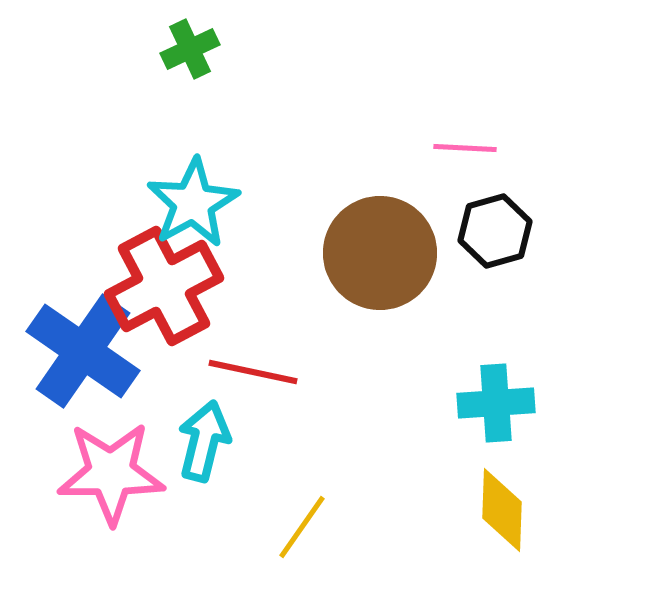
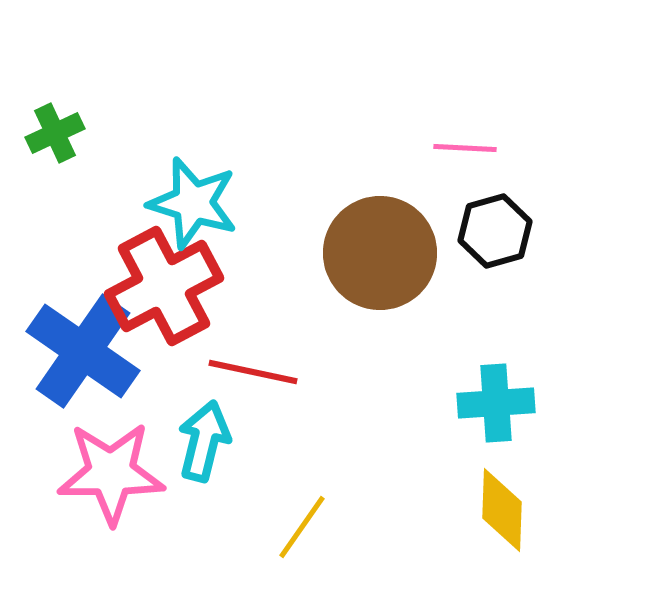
green cross: moved 135 px left, 84 px down
cyan star: rotated 26 degrees counterclockwise
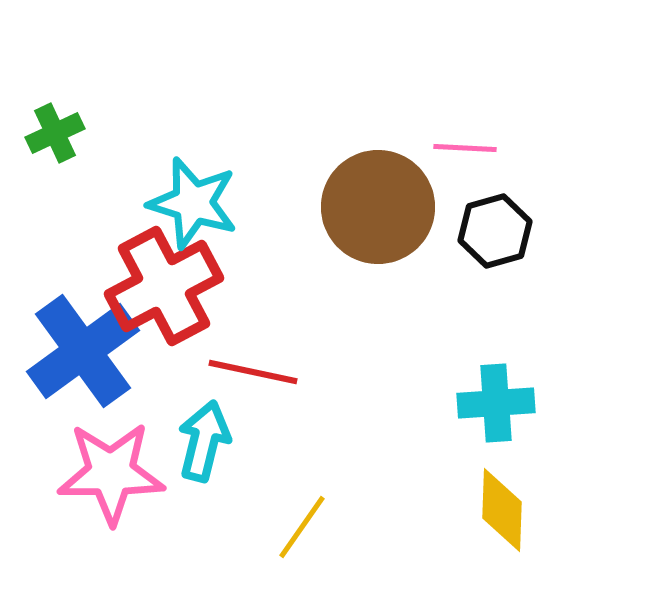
brown circle: moved 2 px left, 46 px up
blue cross: rotated 19 degrees clockwise
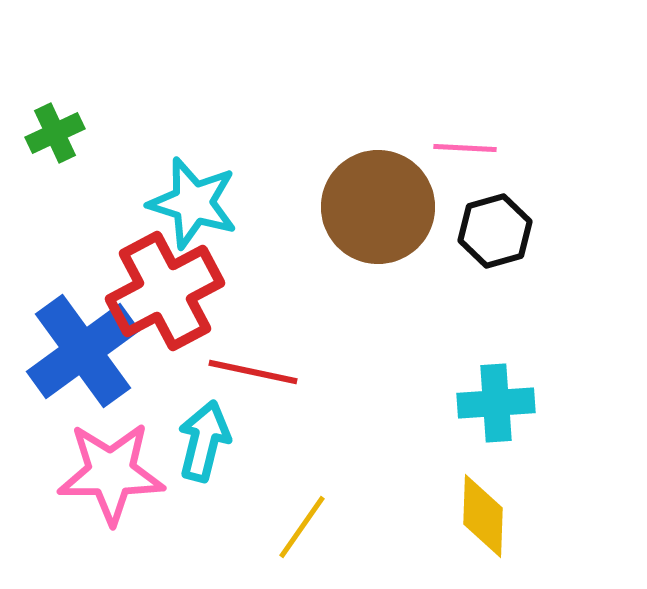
red cross: moved 1 px right, 5 px down
yellow diamond: moved 19 px left, 6 px down
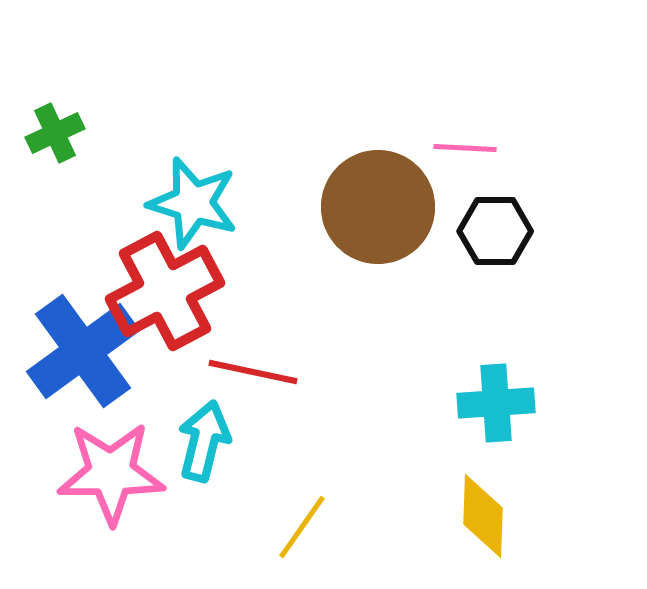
black hexagon: rotated 16 degrees clockwise
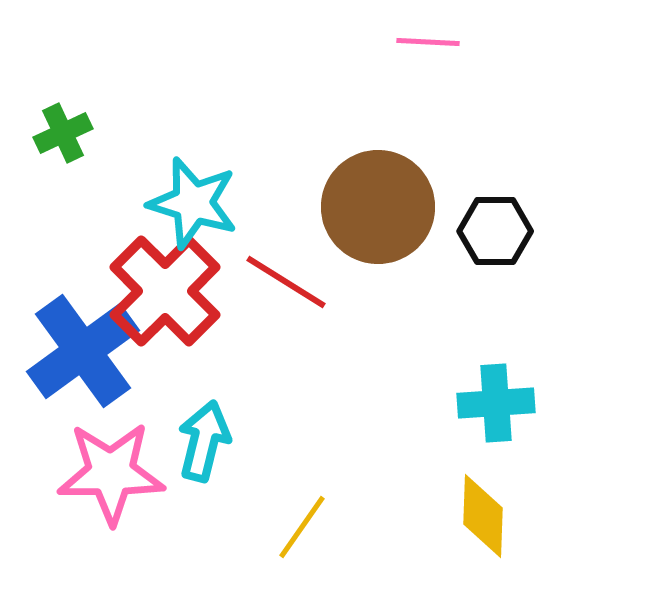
green cross: moved 8 px right
pink line: moved 37 px left, 106 px up
red cross: rotated 17 degrees counterclockwise
red line: moved 33 px right, 90 px up; rotated 20 degrees clockwise
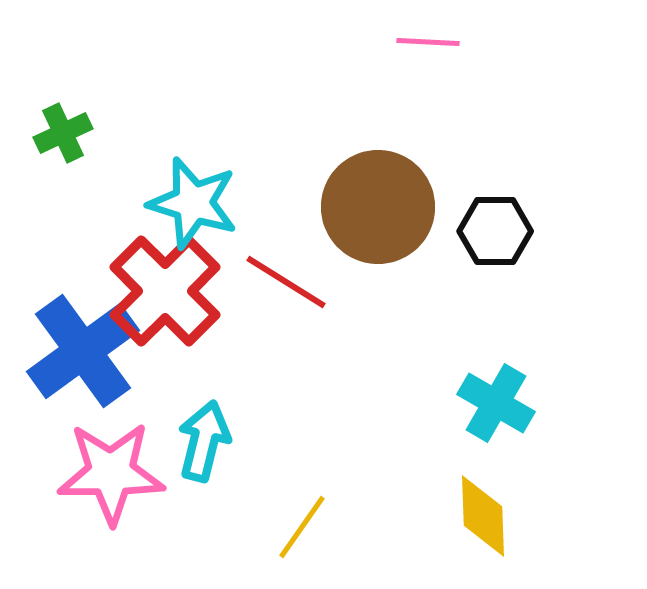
cyan cross: rotated 34 degrees clockwise
yellow diamond: rotated 4 degrees counterclockwise
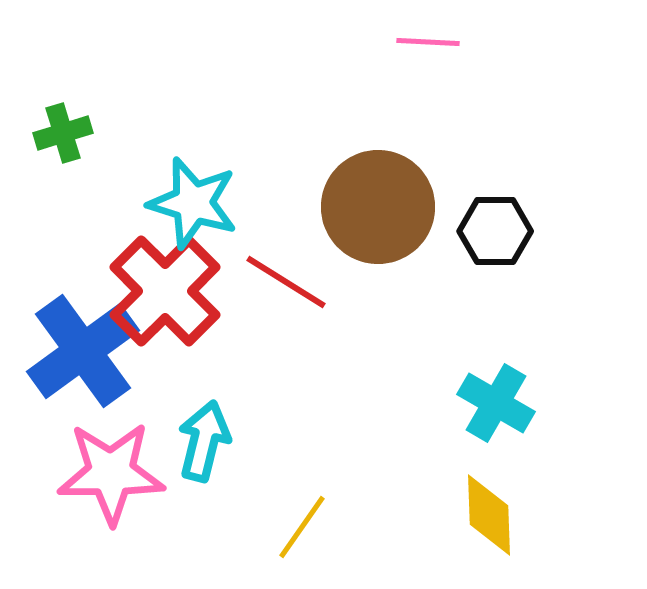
green cross: rotated 8 degrees clockwise
yellow diamond: moved 6 px right, 1 px up
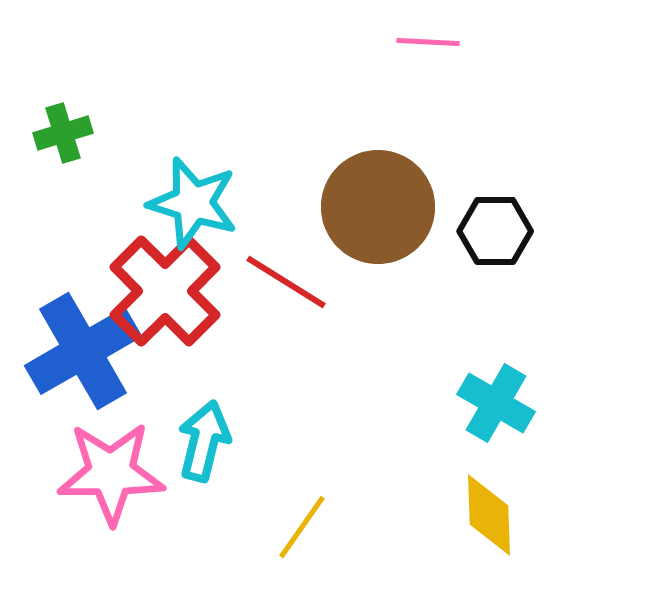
blue cross: rotated 6 degrees clockwise
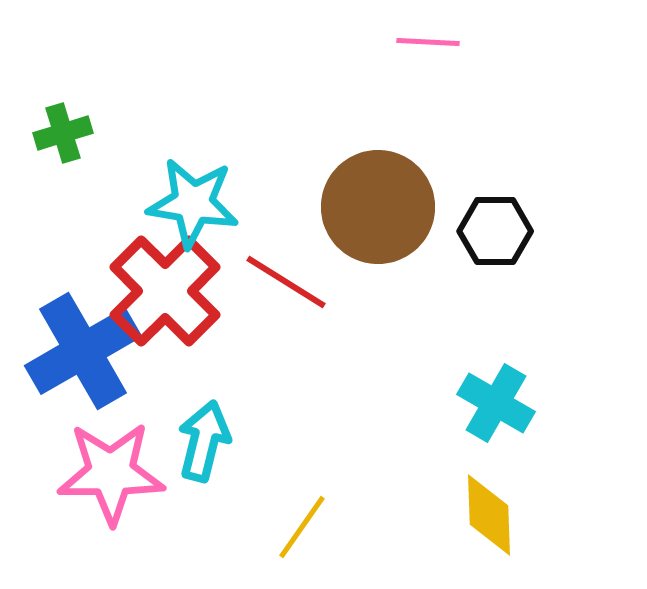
cyan star: rotated 8 degrees counterclockwise
